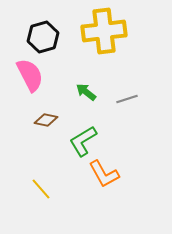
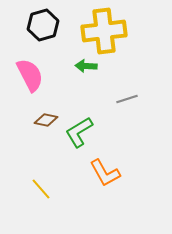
black hexagon: moved 12 px up
green arrow: moved 26 px up; rotated 35 degrees counterclockwise
green L-shape: moved 4 px left, 9 px up
orange L-shape: moved 1 px right, 1 px up
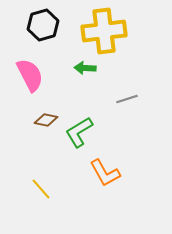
green arrow: moved 1 px left, 2 px down
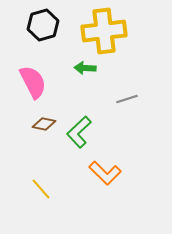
pink semicircle: moved 3 px right, 7 px down
brown diamond: moved 2 px left, 4 px down
green L-shape: rotated 12 degrees counterclockwise
orange L-shape: rotated 16 degrees counterclockwise
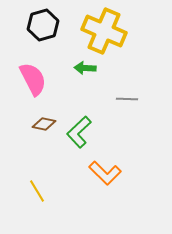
yellow cross: rotated 30 degrees clockwise
pink semicircle: moved 3 px up
gray line: rotated 20 degrees clockwise
yellow line: moved 4 px left, 2 px down; rotated 10 degrees clockwise
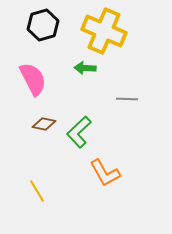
orange L-shape: rotated 16 degrees clockwise
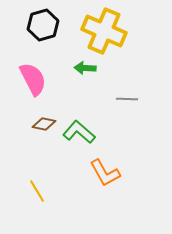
green L-shape: rotated 84 degrees clockwise
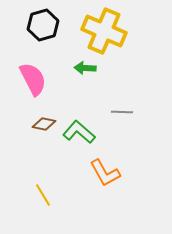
gray line: moved 5 px left, 13 px down
yellow line: moved 6 px right, 4 px down
